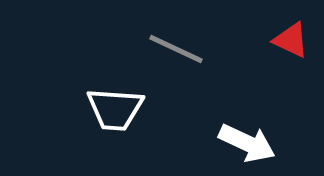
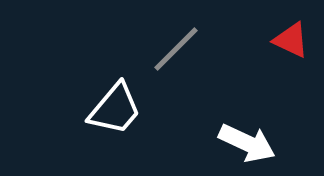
gray line: rotated 70 degrees counterclockwise
white trapezoid: rotated 54 degrees counterclockwise
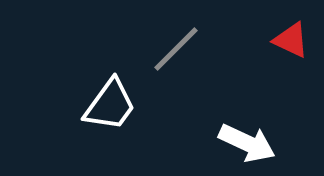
white trapezoid: moved 5 px left, 4 px up; rotated 4 degrees counterclockwise
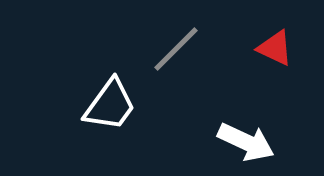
red triangle: moved 16 px left, 8 px down
white arrow: moved 1 px left, 1 px up
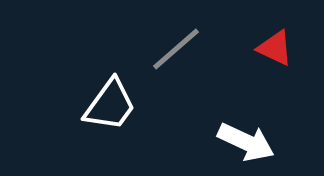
gray line: rotated 4 degrees clockwise
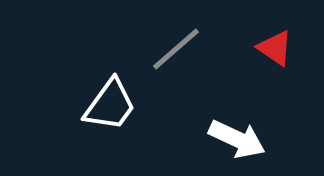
red triangle: rotated 9 degrees clockwise
white arrow: moved 9 px left, 3 px up
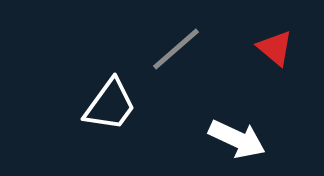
red triangle: rotated 6 degrees clockwise
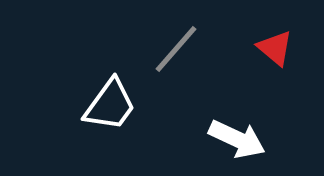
gray line: rotated 8 degrees counterclockwise
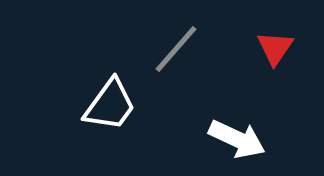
red triangle: rotated 24 degrees clockwise
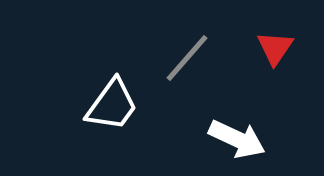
gray line: moved 11 px right, 9 px down
white trapezoid: moved 2 px right
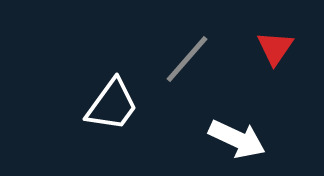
gray line: moved 1 px down
